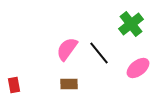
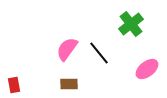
pink ellipse: moved 9 px right, 1 px down
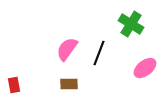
green cross: rotated 20 degrees counterclockwise
black line: rotated 60 degrees clockwise
pink ellipse: moved 2 px left, 1 px up
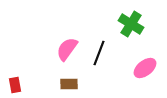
red rectangle: moved 1 px right
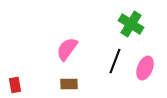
black line: moved 16 px right, 8 px down
pink ellipse: rotated 30 degrees counterclockwise
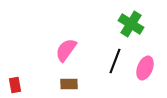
pink semicircle: moved 1 px left, 1 px down
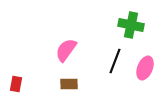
green cross: moved 1 px down; rotated 20 degrees counterclockwise
red rectangle: moved 1 px right, 1 px up; rotated 21 degrees clockwise
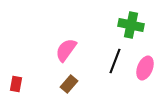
brown rectangle: rotated 48 degrees counterclockwise
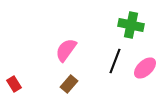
pink ellipse: rotated 25 degrees clockwise
red rectangle: moved 2 px left; rotated 42 degrees counterclockwise
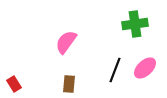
green cross: moved 4 px right, 1 px up; rotated 20 degrees counterclockwise
pink semicircle: moved 8 px up
black line: moved 9 px down
brown rectangle: rotated 36 degrees counterclockwise
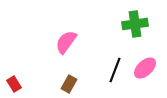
brown rectangle: rotated 24 degrees clockwise
